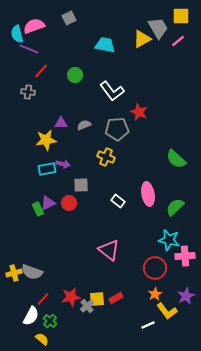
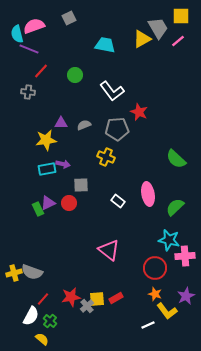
orange star at (155, 294): rotated 24 degrees counterclockwise
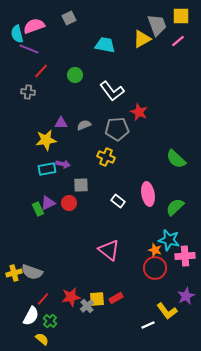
gray trapezoid at (158, 28): moved 1 px left, 3 px up; rotated 10 degrees clockwise
orange star at (155, 294): moved 44 px up
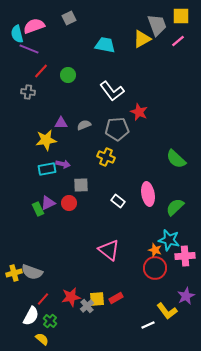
green circle at (75, 75): moved 7 px left
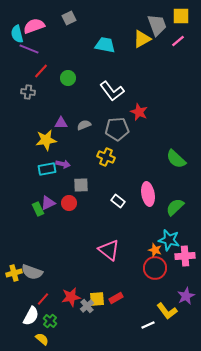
green circle at (68, 75): moved 3 px down
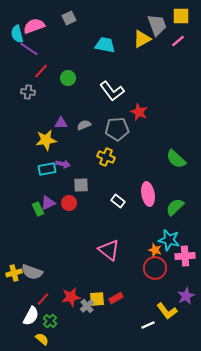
purple line at (29, 49): rotated 12 degrees clockwise
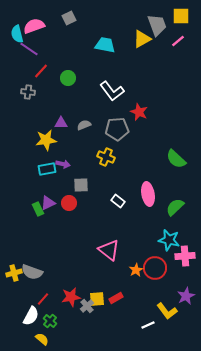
orange star at (155, 250): moved 19 px left, 20 px down; rotated 24 degrees clockwise
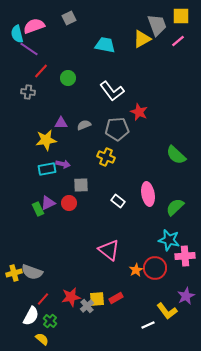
green semicircle at (176, 159): moved 4 px up
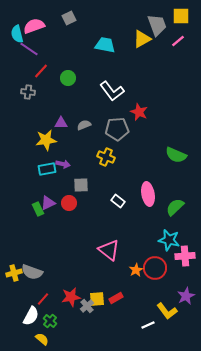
green semicircle at (176, 155): rotated 20 degrees counterclockwise
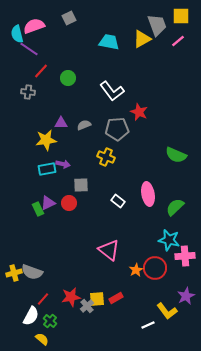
cyan trapezoid at (105, 45): moved 4 px right, 3 px up
